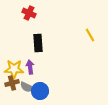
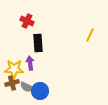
red cross: moved 2 px left, 8 px down
yellow line: rotated 56 degrees clockwise
purple arrow: moved 4 px up
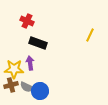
black rectangle: rotated 66 degrees counterclockwise
brown cross: moved 1 px left, 2 px down
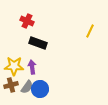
yellow line: moved 4 px up
purple arrow: moved 2 px right, 4 px down
yellow star: moved 3 px up
gray semicircle: rotated 80 degrees counterclockwise
blue circle: moved 2 px up
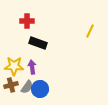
red cross: rotated 24 degrees counterclockwise
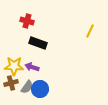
red cross: rotated 16 degrees clockwise
purple arrow: rotated 64 degrees counterclockwise
brown cross: moved 2 px up
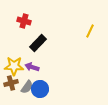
red cross: moved 3 px left
black rectangle: rotated 66 degrees counterclockwise
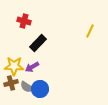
purple arrow: rotated 48 degrees counterclockwise
gray semicircle: rotated 88 degrees clockwise
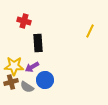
black rectangle: rotated 48 degrees counterclockwise
brown cross: moved 1 px up
blue circle: moved 5 px right, 9 px up
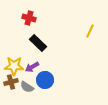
red cross: moved 5 px right, 3 px up
black rectangle: rotated 42 degrees counterclockwise
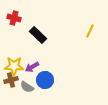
red cross: moved 15 px left
black rectangle: moved 8 px up
brown cross: moved 2 px up
